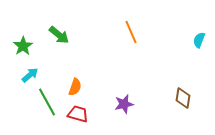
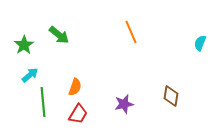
cyan semicircle: moved 1 px right, 3 px down
green star: moved 1 px right, 1 px up
brown diamond: moved 12 px left, 2 px up
green line: moved 4 px left; rotated 24 degrees clockwise
red trapezoid: rotated 105 degrees clockwise
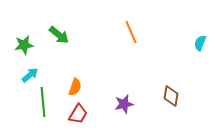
green star: rotated 24 degrees clockwise
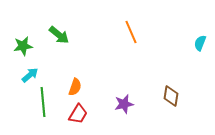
green star: moved 1 px left, 1 px down
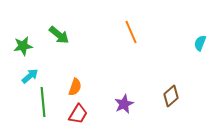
cyan arrow: moved 1 px down
brown diamond: rotated 40 degrees clockwise
purple star: rotated 12 degrees counterclockwise
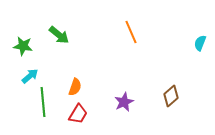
green star: rotated 18 degrees clockwise
purple star: moved 2 px up
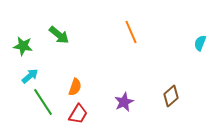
green line: rotated 28 degrees counterclockwise
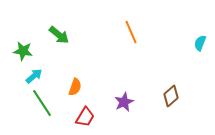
green star: moved 5 px down
cyan arrow: moved 4 px right
green line: moved 1 px left, 1 px down
red trapezoid: moved 7 px right, 3 px down
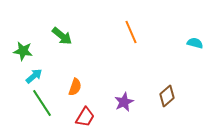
green arrow: moved 3 px right, 1 px down
cyan semicircle: moved 5 px left; rotated 84 degrees clockwise
brown diamond: moved 4 px left
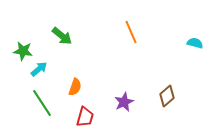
cyan arrow: moved 5 px right, 7 px up
red trapezoid: rotated 15 degrees counterclockwise
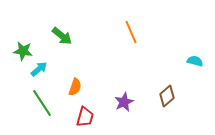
cyan semicircle: moved 18 px down
